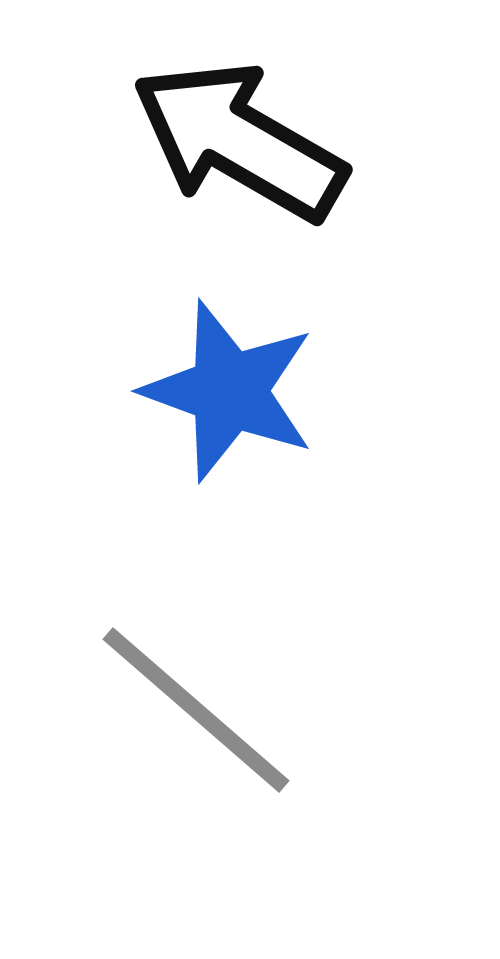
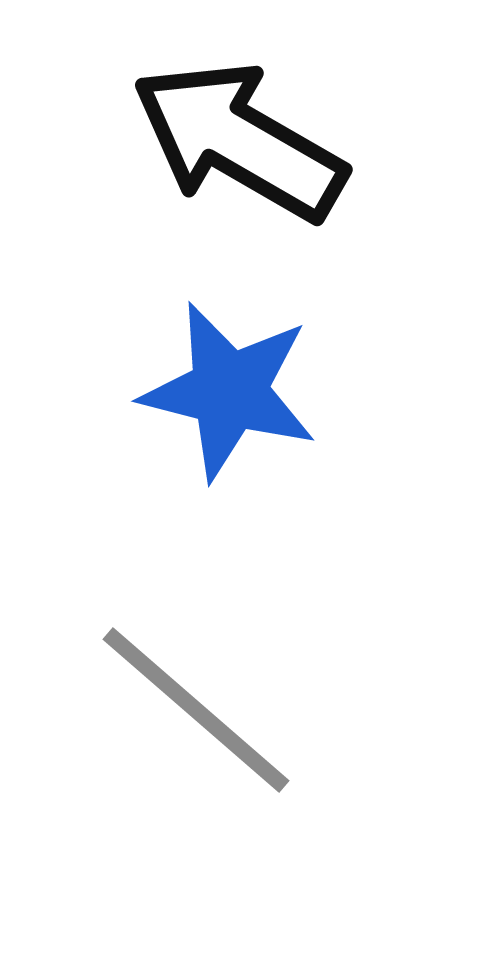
blue star: rotated 6 degrees counterclockwise
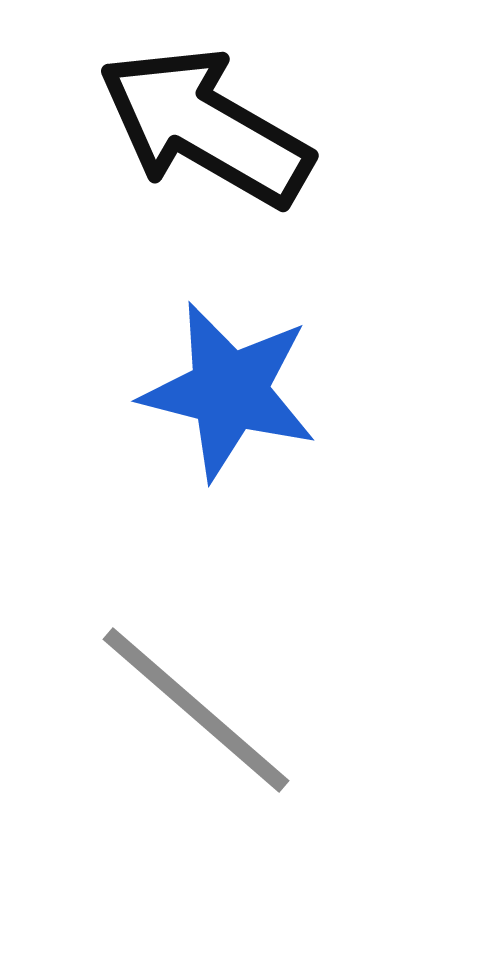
black arrow: moved 34 px left, 14 px up
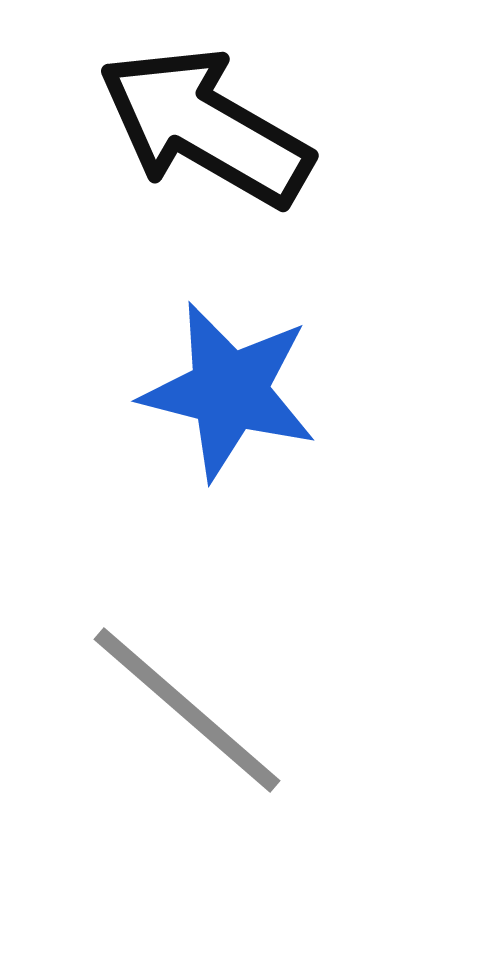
gray line: moved 9 px left
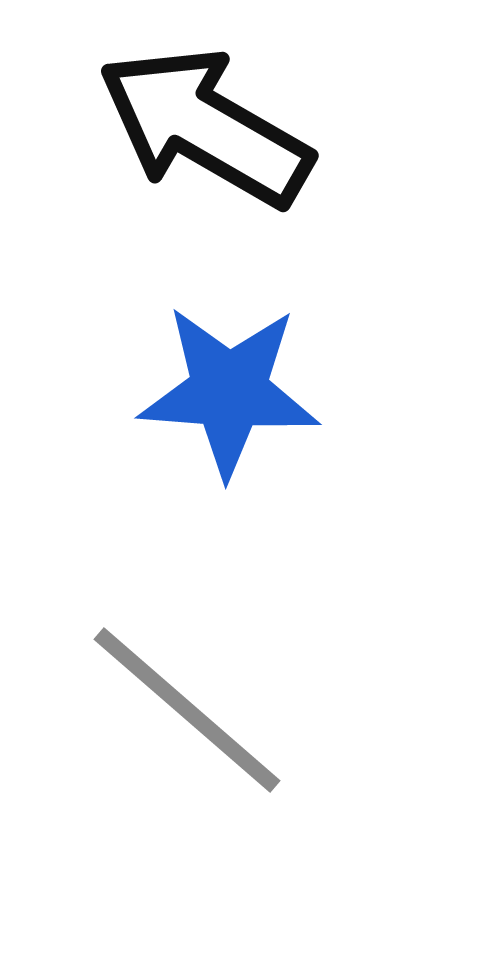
blue star: rotated 10 degrees counterclockwise
